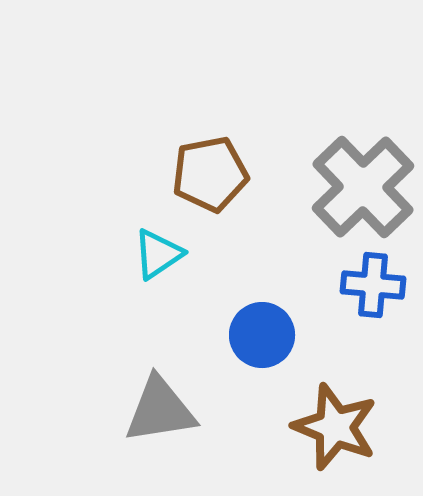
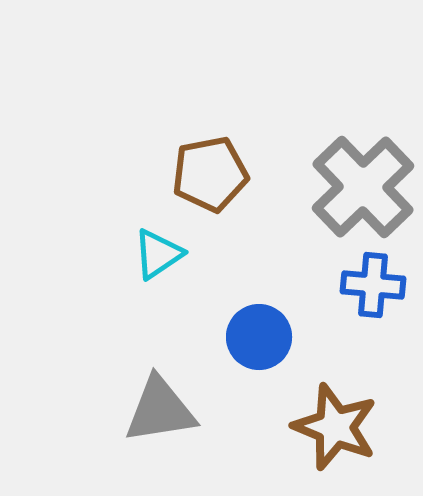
blue circle: moved 3 px left, 2 px down
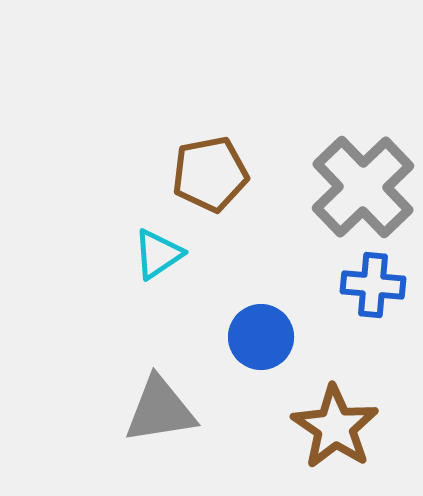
blue circle: moved 2 px right
brown star: rotated 12 degrees clockwise
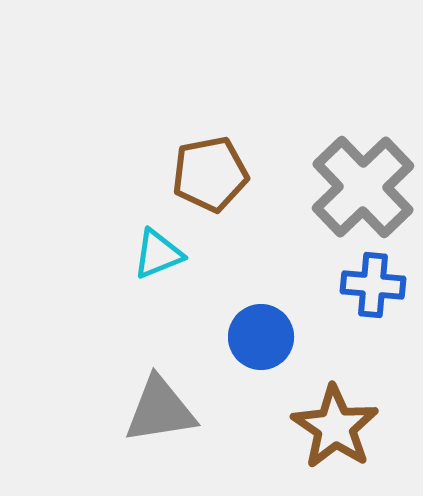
cyan triangle: rotated 12 degrees clockwise
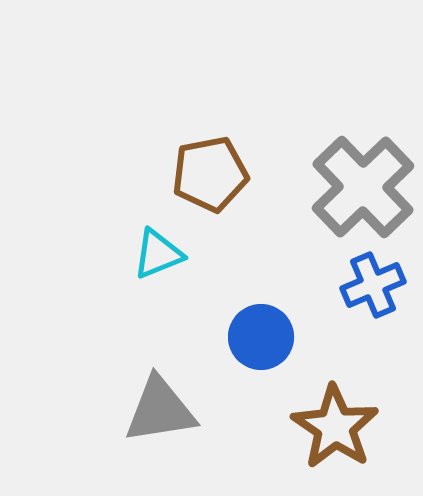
blue cross: rotated 28 degrees counterclockwise
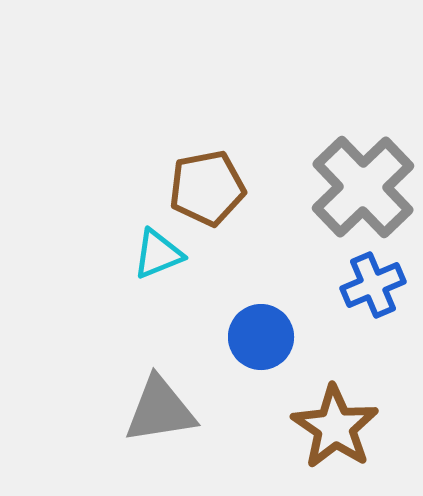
brown pentagon: moved 3 px left, 14 px down
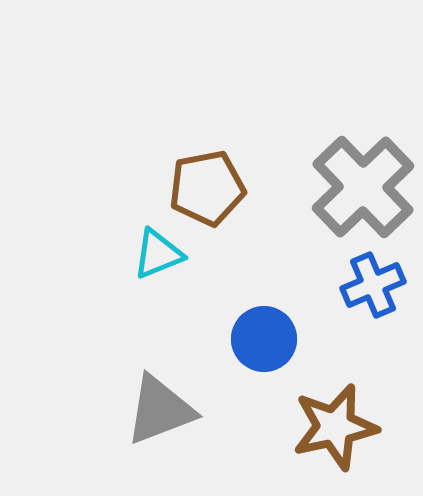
blue circle: moved 3 px right, 2 px down
gray triangle: rotated 12 degrees counterclockwise
brown star: rotated 26 degrees clockwise
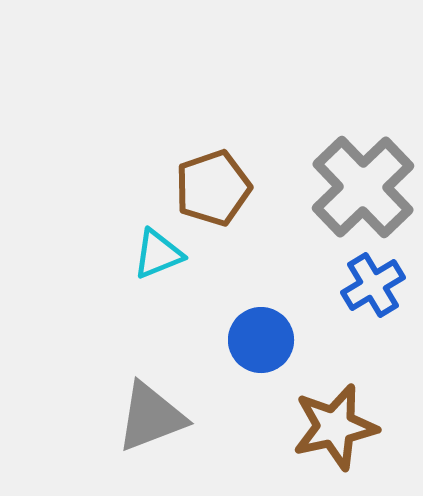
brown pentagon: moved 6 px right; rotated 8 degrees counterclockwise
blue cross: rotated 8 degrees counterclockwise
blue circle: moved 3 px left, 1 px down
gray triangle: moved 9 px left, 7 px down
